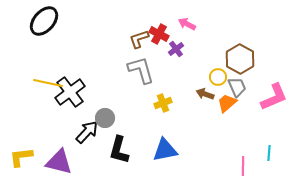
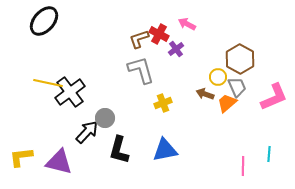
cyan line: moved 1 px down
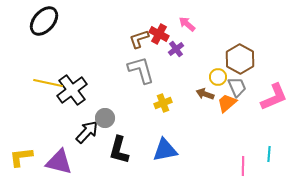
pink arrow: rotated 12 degrees clockwise
black cross: moved 2 px right, 2 px up
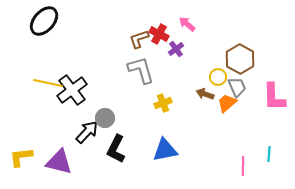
pink L-shape: rotated 112 degrees clockwise
black L-shape: moved 3 px left, 1 px up; rotated 12 degrees clockwise
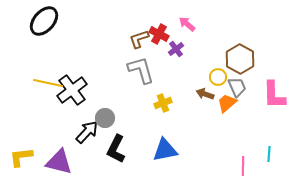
pink L-shape: moved 2 px up
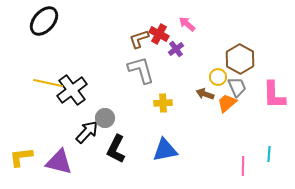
yellow cross: rotated 18 degrees clockwise
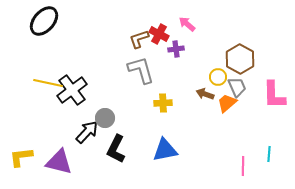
purple cross: rotated 28 degrees clockwise
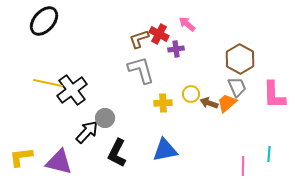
yellow circle: moved 27 px left, 17 px down
brown arrow: moved 4 px right, 9 px down
black L-shape: moved 1 px right, 4 px down
